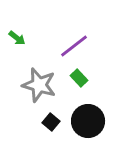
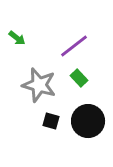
black square: moved 1 px up; rotated 24 degrees counterclockwise
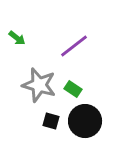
green rectangle: moved 6 px left, 11 px down; rotated 12 degrees counterclockwise
black circle: moved 3 px left
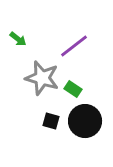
green arrow: moved 1 px right, 1 px down
gray star: moved 3 px right, 7 px up
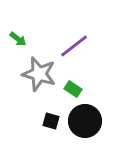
gray star: moved 3 px left, 4 px up
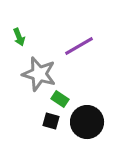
green arrow: moved 1 px right, 2 px up; rotated 30 degrees clockwise
purple line: moved 5 px right; rotated 8 degrees clockwise
green rectangle: moved 13 px left, 10 px down
black circle: moved 2 px right, 1 px down
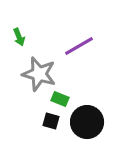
green rectangle: rotated 12 degrees counterclockwise
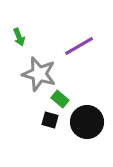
green rectangle: rotated 18 degrees clockwise
black square: moved 1 px left, 1 px up
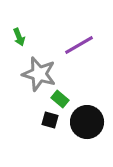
purple line: moved 1 px up
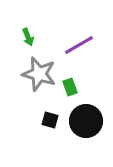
green arrow: moved 9 px right
green rectangle: moved 10 px right, 12 px up; rotated 30 degrees clockwise
black circle: moved 1 px left, 1 px up
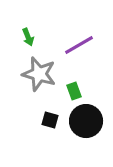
green rectangle: moved 4 px right, 4 px down
